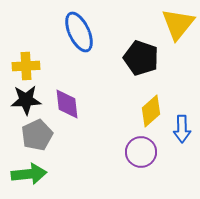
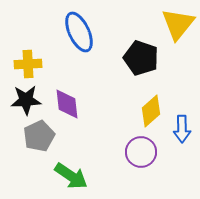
yellow cross: moved 2 px right, 2 px up
gray pentagon: moved 2 px right, 1 px down
green arrow: moved 42 px right, 2 px down; rotated 40 degrees clockwise
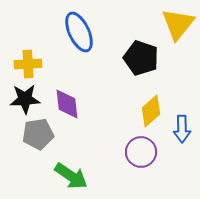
black star: moved 1 px left, 1 px up
gray pentagon: moved 1 px left, 2 px up; rotated 16 degrees clockwise
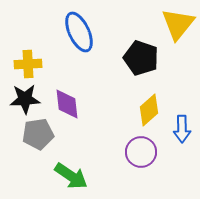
yellow diamond: moved 2 px left, 1 px up
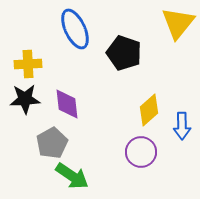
yellow triangle: moved 1 px up
blue ellipse: moved 4 px left, 3 px up
black pentagon: moved 17 px left, 5 px up
blue arrow: moved 3 px up
gray pentagon: moved 14 px right, 9 px down; rotated 20 degrees counterclockwise
green arrow: moved 1 px right
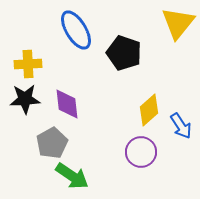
blue ellipse: moved 1 px right, 1 px down; rotated 6 degrees counterclockwise
blue arrow: moved 1 px left; rotated 32 degrees counterclockwise
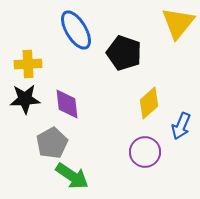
yellow diamond: moved 7 px up
blue arrow: rotated 56 degrees clockwise
purple circle: moved 4 px right
